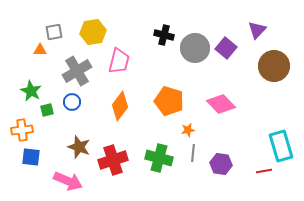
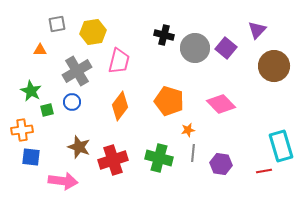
gray square: moved 3 px right, 8 px up
pink arrow: moved 5 px left; rotated 16 degrees counterclockwise
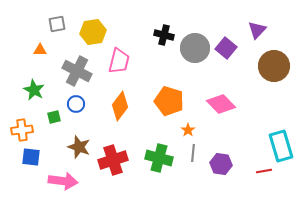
gray cross: rotated 32 degrees counterclockwise
green star: moved 3 px right, 1 px up
blue circle: moved 4 px right, 2 px down
green square: moved 7 px right, 7 px down
orange star: rotated 24 degrees counterclockwise
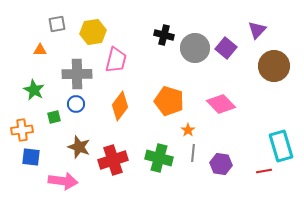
pink trapezoid: moved 3 px left, 1 px up
gray cross: moved 3 px down; rotated 28 degrees counterclockwise
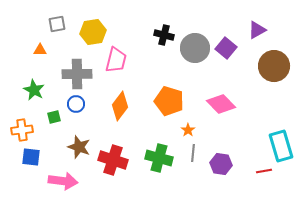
purple triangle: rotated 18 degrees clockwise
red cross: rotated 36 degrees clockwise
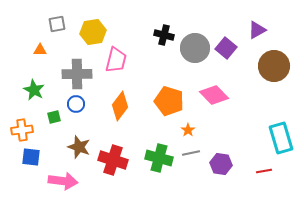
pink diamond: moved 7 px left, 9 px up
cyan rectangle: moved 8 px up
gray line: moved 2 px left; rotated 72 degrees clockwise
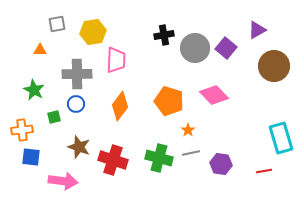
black cross: rotated 24 degrees counterclockwise
pink trapezoid: rotated 12 degrees counterclockwise
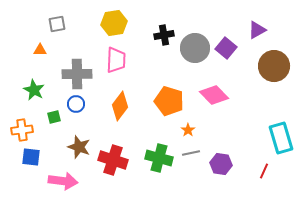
yellow hexagon: moved 21 px right, 9 px up
red line: rotated 56 degrees counterclockwise
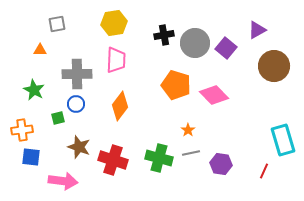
gray circle: moved 5 px up
orange pentagon: moved 7 px right, 16 px up
green square: moved 4 px right, 1 px down
cyan rectangle: moved 2 px right, 2 px down
